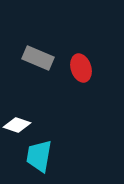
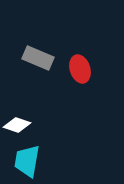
red ellipse: moved 1 px left, 1 px down
cyan trapezoid: moved 12 px left, 5 px down
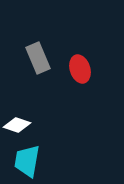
gray rectangle: rotated 44 degrees clockwise
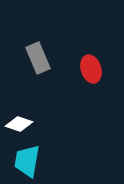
red ellipse: moved 11 px right
white diamond: moved 2 px right, 1 px up
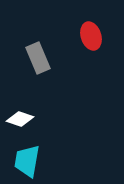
red ellipse: moved 33 px up
white diamond: moved 1 px right, 5 px up
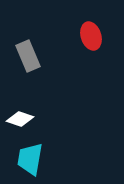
gray rectangle: moved 10 px left, 2 px up
cyan trapezoid: moved 3 px right, 2 px up
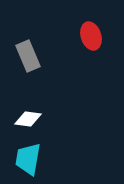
white diamond: moved 8 px right; rotated 12 degrees counterclockwise
cyan trapezoid: moved 2 px left
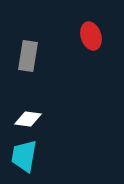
gray rectangle: rotated 32 degrees clockwise
cyan trapezoid: moved 4 px left, 3 px up
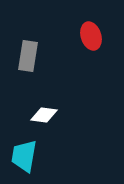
white diamond: moved 16 px right, 4 px up
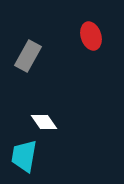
gray rectangle: rotated 20 degrees clockwise
white diamond: moved 7 px down; rotated 48 degrees clockwise
